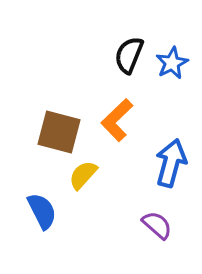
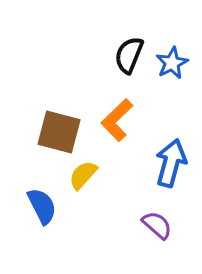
blue semicircle: moved 5 px up
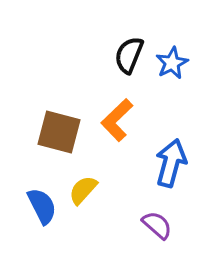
yellow semicircle: moved 15 px down
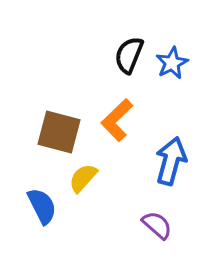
blue arrow: moved 2 px up
yellow semicircle: moved 12 px up
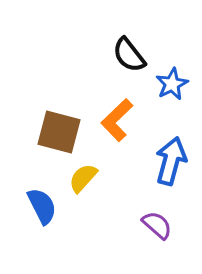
black semicircle: rotated 60 degrees counterclockwise
blue star: moved 21 px down
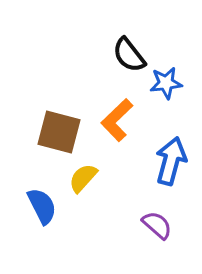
blue star: moved 6 px left, 1 px up; rotated 20 degrees clockwise
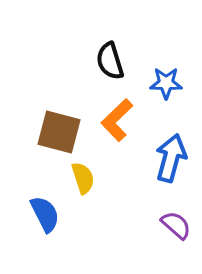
black semicircle: moved 19 px left, 6 px down; rotated 21 degrees clockwise
blue star: rotated 8 degrees clockwise
blue arrow: moved 3 px up
yellow semicircle: rotated 120 degrees clockwise
blue semicircle: moved 3 px right, 8 px down
purple semicircle: moved 19 px right
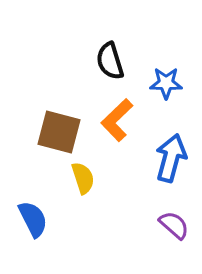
blue semicircle: moved 12 px left, 5 px down
purple semicircle: moved 2 px left
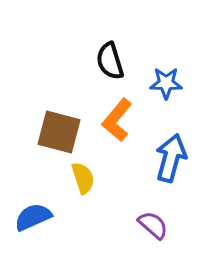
orange L-shape: rotated 6 degrees counterclockwise
blue semicircle: moved 2 px up; rotated 87 degrees counterclockwise
purple semicircle: moved 21 px left
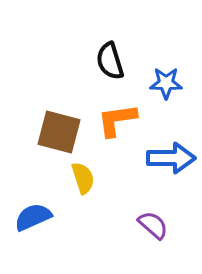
orange L-shape: rotated 42 degrees clockwise
blue arrow: rotated 75 degrees clockwise
